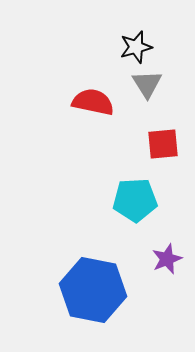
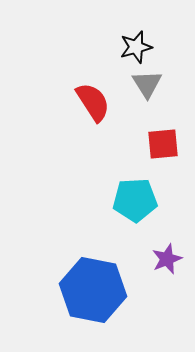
red semicircle: rotated 45 degrees clockwise
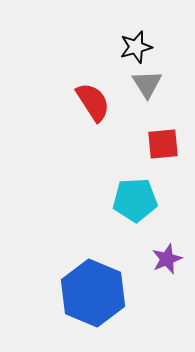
blue hexagon: moved 3 px down; rotated 12 degrees clockwise
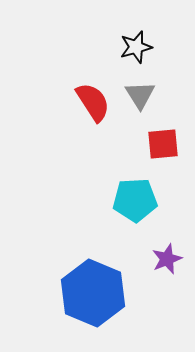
gray triangle: moved 7 px left, 11 px down
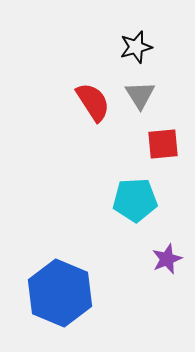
blue hexagon: moved 33 px left
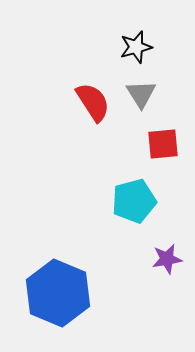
gray triangle: moved 1 px right, 1 px up
cyan pentagon: moved 1 px left, 1 px down; rotated 12 degrees counterclockwise
purple star: rotated 12 degrees clockwise
blue hexagon: moved 2 px left
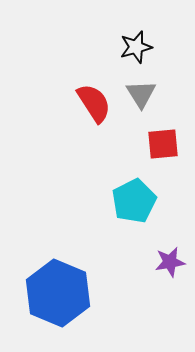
red semicircle: moved 1 px right, 1 px down
cyan pentagon: rotated 12 degrees counterclockwise
purple star: moved 3 px right, 3 px down
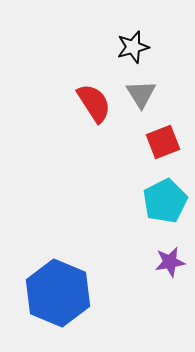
black star: moved 3 px left
red square: moved 2 px up; rotated 16 degrees counterclockwise
cyan pentagon: moved 31 px right
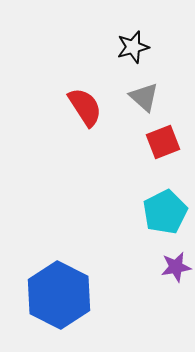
gray triangle: moved 3 px right, 3 px down; rotated 16 degrees counterclockwise
red semicircle: moved 9 px left, 4 px down
cyan pentagon: moved 11 px down
purple star: moved 6 px right, 5 px down
blue hexagon: moved 1 px right, 2 px down; rotated 4 degrees clockwise
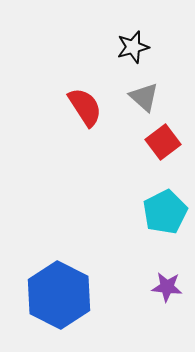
red square: rotated 16 degrees counterclockwise
purple star: moved 9 px left, 20 px down; rotated 16 degrees clockwise
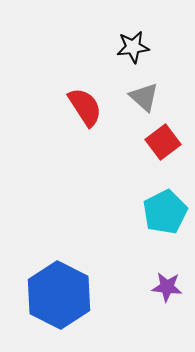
black star: rotated 8 degrees clockwise
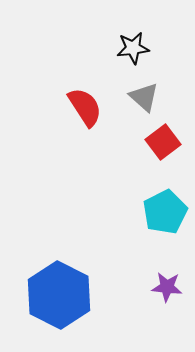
black star: moved 1 px down
